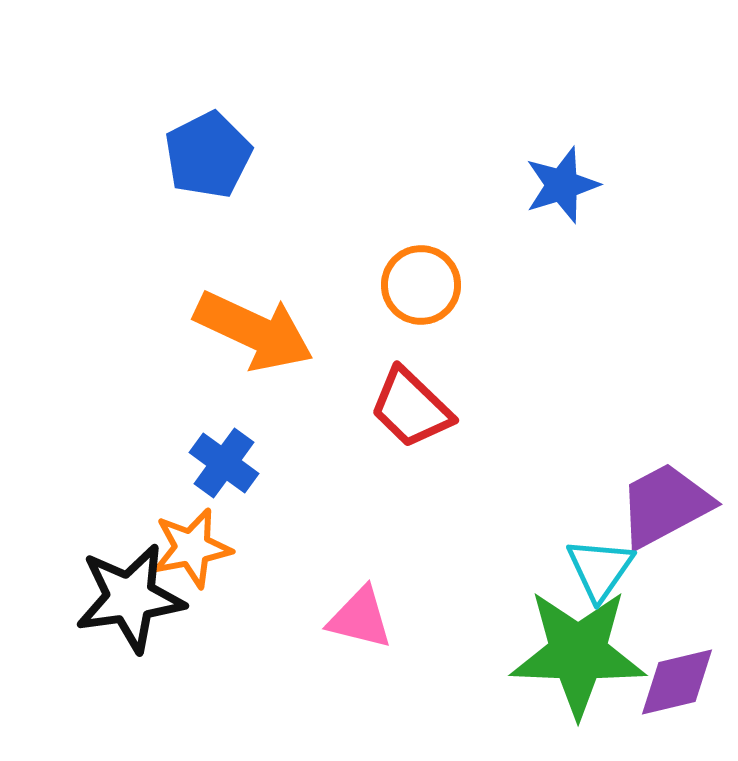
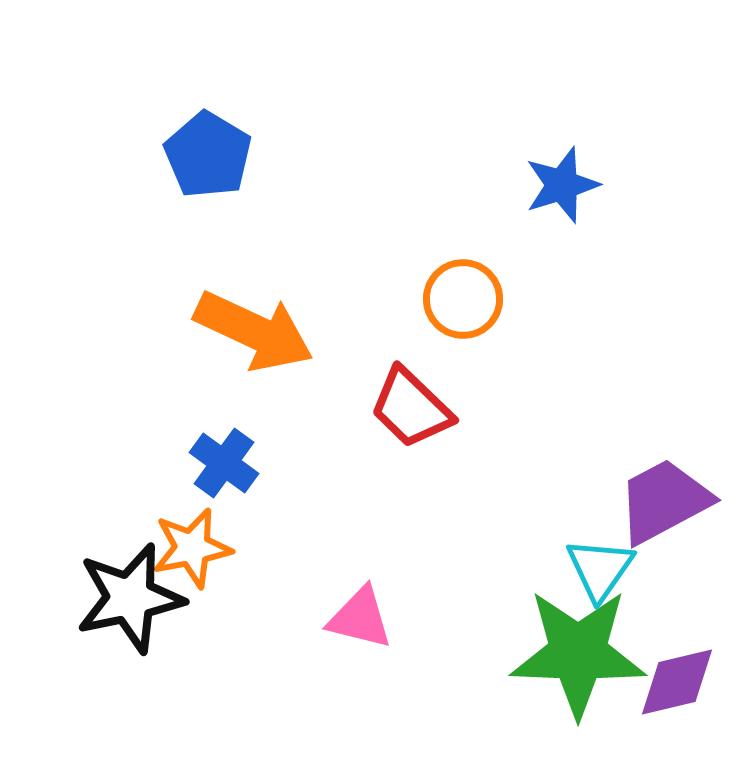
blue pentagon: rotated 14 degrees counterclockwise
orange circle: moved 42 px right, 14 px down
purple trapezoid: moved 1 px left, 4 px up
black star: rotated 4 degrees counterclockwise
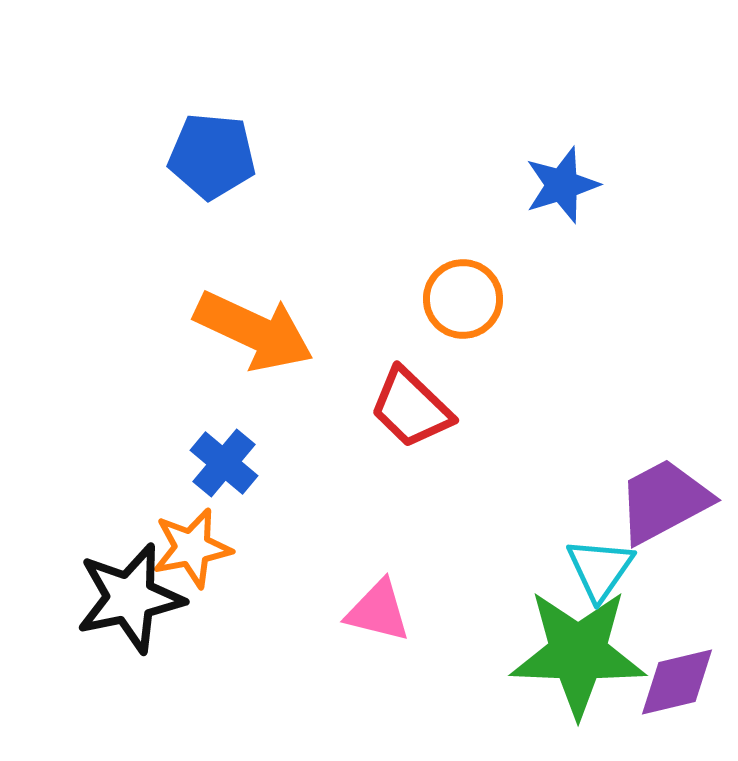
blue pentagon: moved 4 px right, 1 px down; rotated 26 degrees counterclockwise
blue cross: rotated 4 degrees clockwise
pink triangle: moved 18 px right, 7 px up
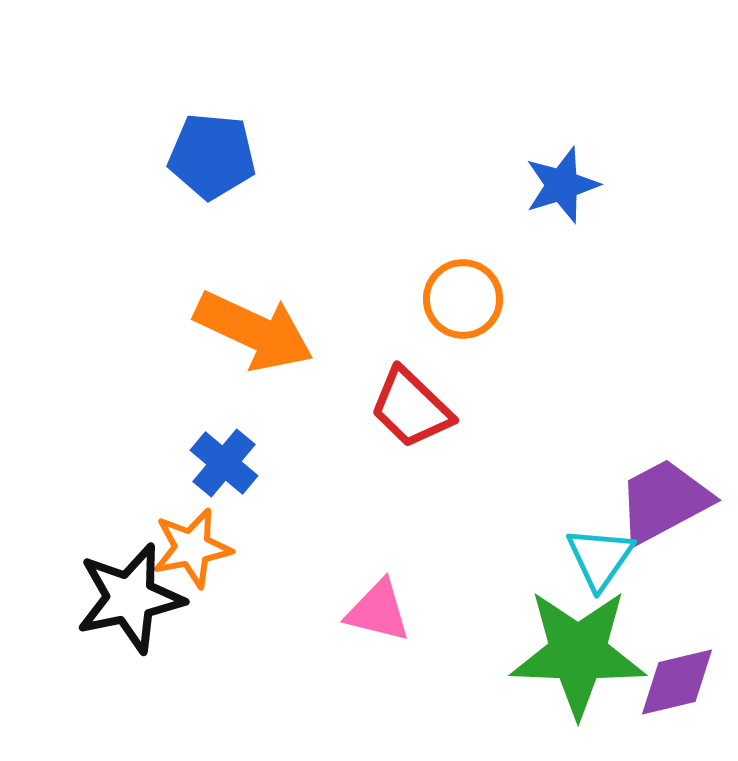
cyan triangle: moved 11 px up
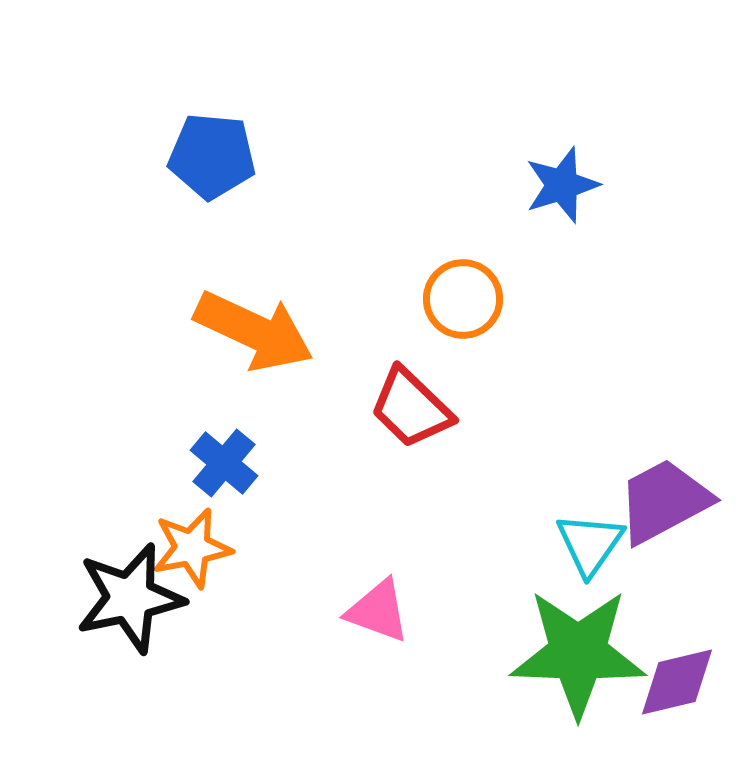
cyan triangle: moved 10 px left, 14 px up
pink triangle: rotated 6 degrees clockwise
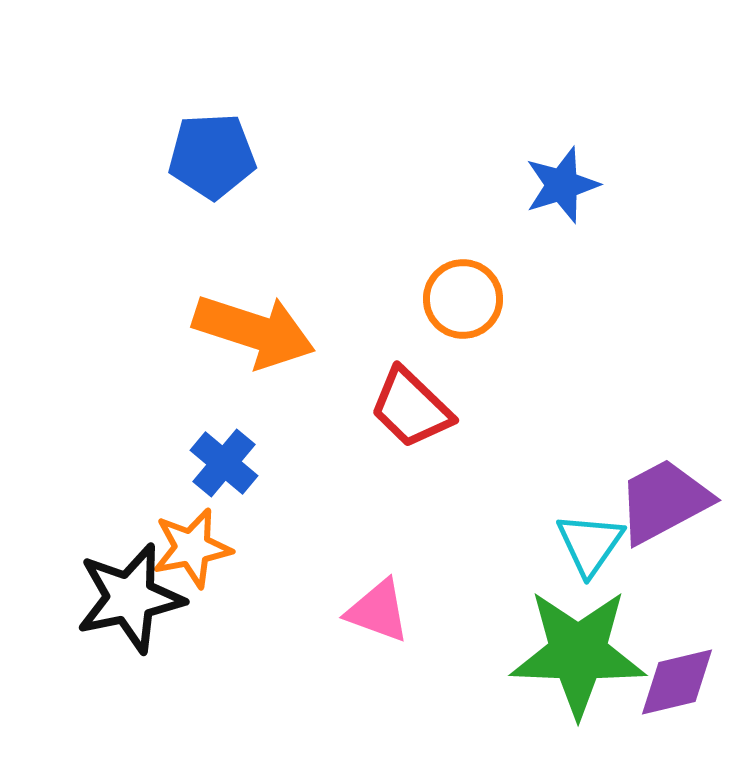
blue pentagon: rotated 8 degrees counterclockwise
orange arrow: rotated 7 degrees counterclockwise
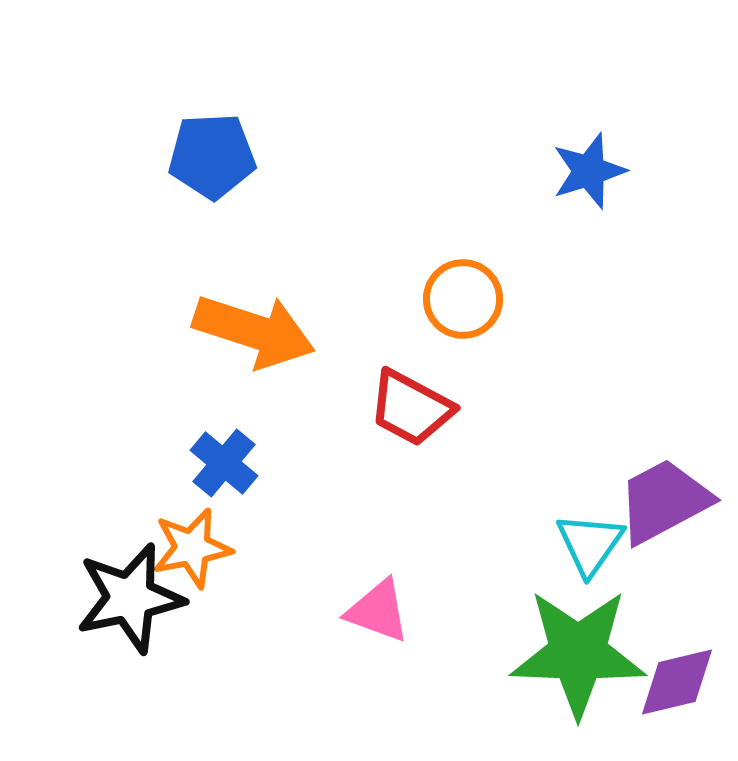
blue star: moved 27 px right, 14 px up
red trapezoid: rotated 16 degrees counterclockwise
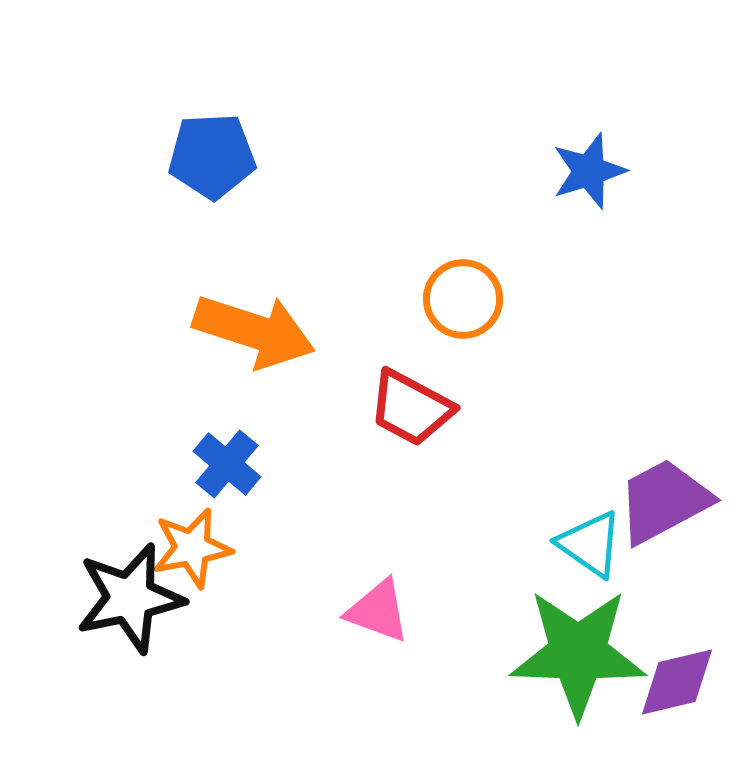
blue cross: moved 3 px right, 1 px down
cyan triangle: rotated 30 degrees counterclockwise
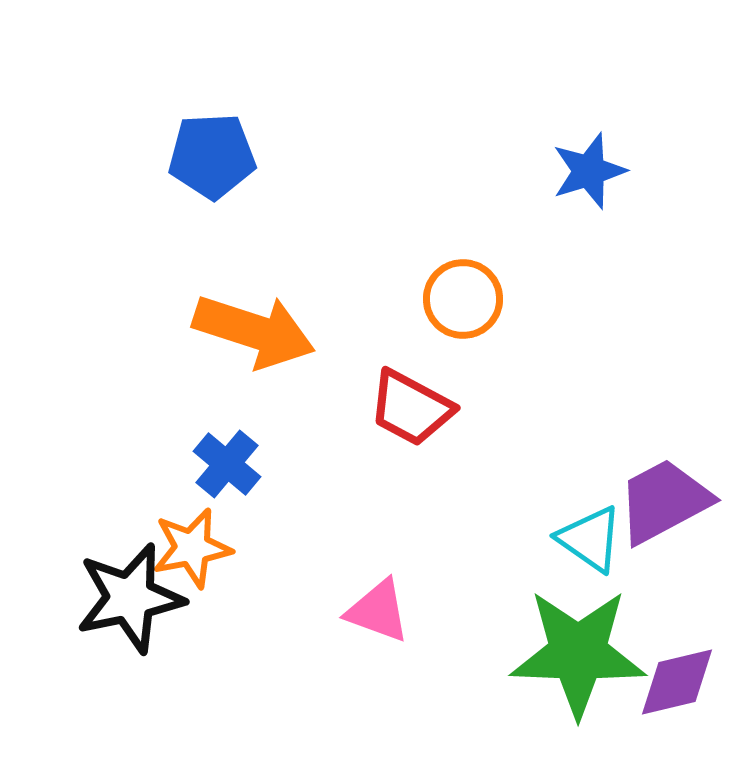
cyan triangle: moved 5 px up
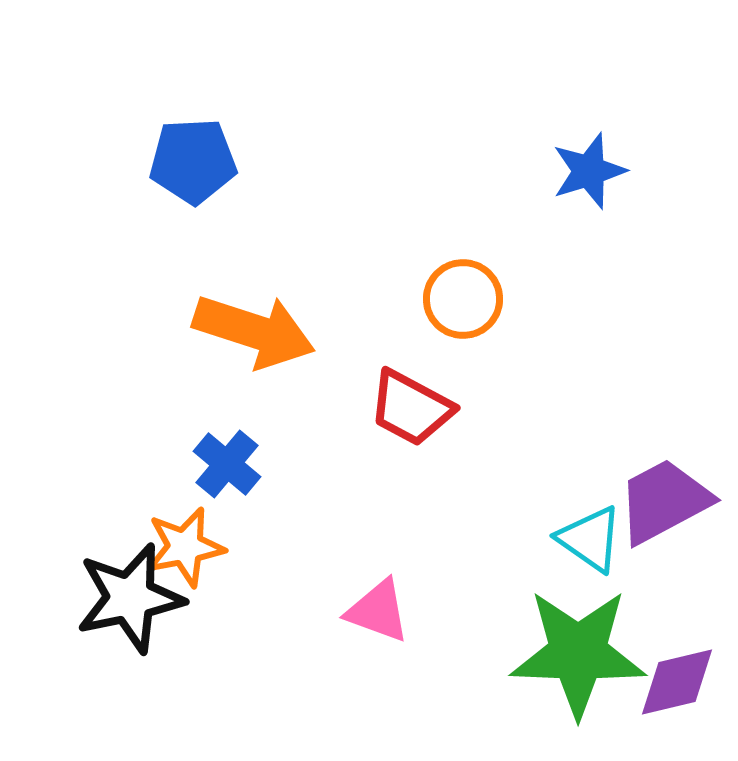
blue pentagon: moved 19 px left, 5 px down
orange star: moved 7 px left, 1 px up
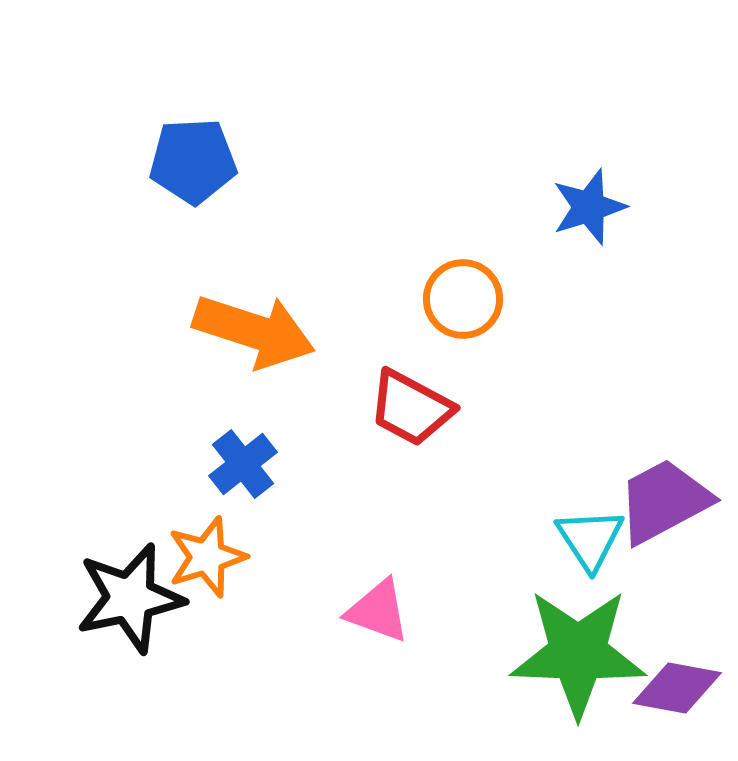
blue star: moved 36 px down
blue cross: moved 16 px right; rotated 12 degrees clockwise
cyan triangle: rotated 22 degrees clockwise
orange star: moved 22 px right, 10 px down; rotated 6 degrees counterclockwise
purple diamond: moved 6 px down; rotated 24 degrees clockwise
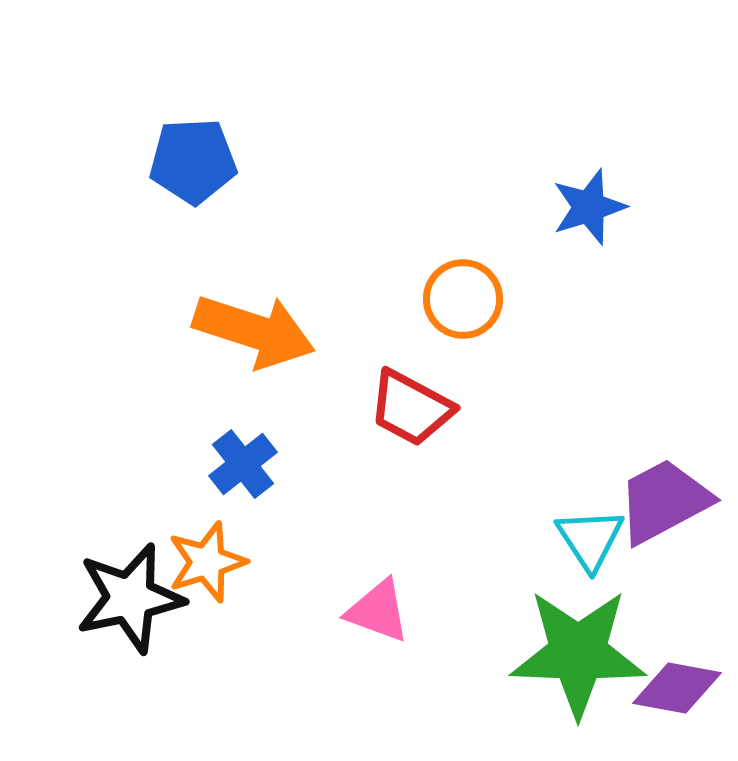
orange star: moved 5 px down
